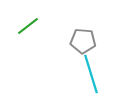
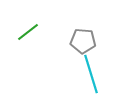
green line: moved 6 px down
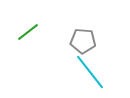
cyan line: moved 1 px left, 2 px up; rotated 21 degrees counterclockwise
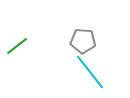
green line: moved 11 px left, 14 px down
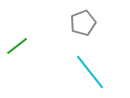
gray pentagon: moved 18 px up; rotated 25 degrees counterclockwise
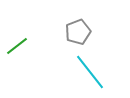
gray pentagon: moved 5 px left, 9 px down
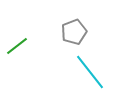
gray pentagon: moved 4 px left
